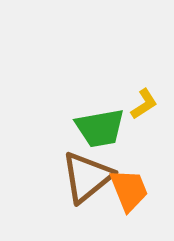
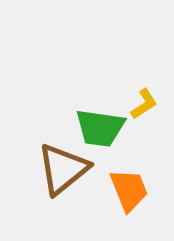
green trapezoid: rotated 18 degrees clockwise
brown triangle: moved 24 px left, 8 px up
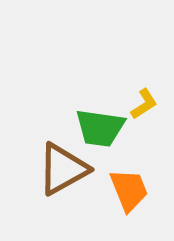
brown triangle: rotated 10 degrees clockwise
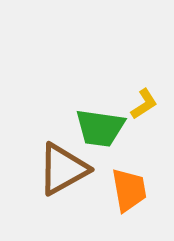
orange trapezoid: rotated 12 degrees clockwise
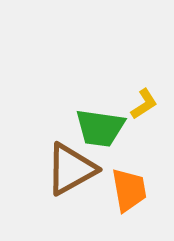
brown triangle: moved 8 px right
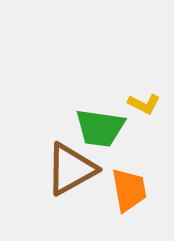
yellow L-shape: rotated 60 degrees clockwise
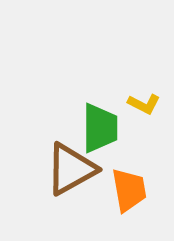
green trapezoid: rotated 98 degrees counterclockwise
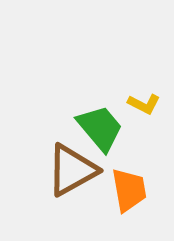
green trapezoid: rotated 40 degrees counterclockwise
brown triangle: moved 1 px right, 1 px down
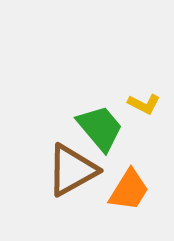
orange trapezoid: rotated 42 degrees clockwise
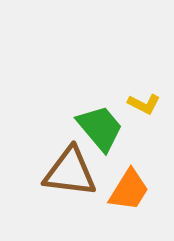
brown triangle: moved 2 px left, 2 px down; rotated 36 degrees clockwise
